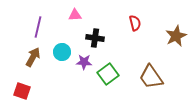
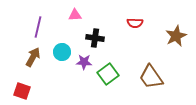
red semicircle: rotated 105 degrees clockwise
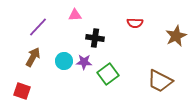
purple line: rotated 30 degrees clockwise
cyan circle: moved 2 px right, 9 px down
brown trapezoid: moved 9 px right, 4 px down; rotated 28 degrees counterclockwise
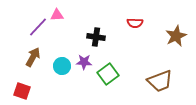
pink triangle: moved 18 px left
black cross: moved 1 px right, 1 px up
cyan circle: moved 2 px left, 5 px down
brown trapezoid: rotated 48 degrees counterclockwise
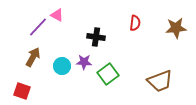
pink triangle: rotated 32 degrees clockwise
red semicircle: rotated 84 degrees counterclockwise
brown star: moved 8 px up; rotated 20 degrees clockwise
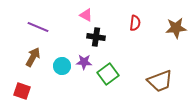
pink triangle: moved 29 px right
purple line: rotated 70 degrees clockwise
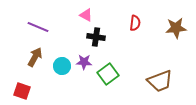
brown arrow: moved 2 px right
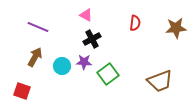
black cross: moved 4 px left, 2 px down; rotated 36 degrees counterclockwise
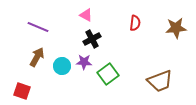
brown arrow: moved 2 px right
